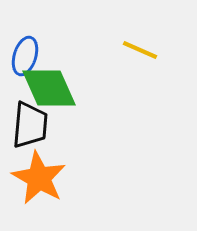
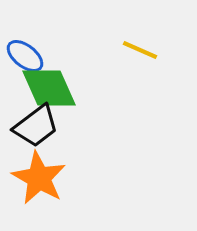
blue ellipse: rotated 69 degrees counterclockwise
black trapezoid: moved 6 px right, 1 px down; rotated 48 degrees clockwise
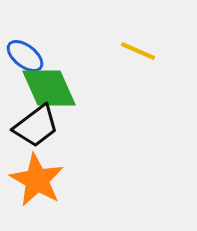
yellow line: moved 2 px left, 1 px down
orange star: moved 2 px left, 2 px down
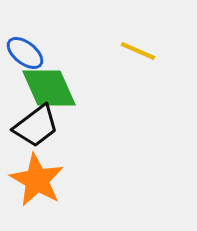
blue ellipse: moved 3 px up
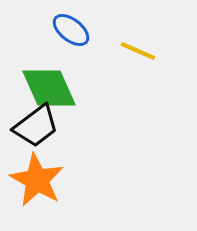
blue ellipse: moved 46 px right, 23 px up
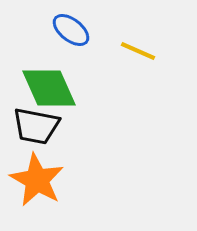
black trapezoid: rotated 48 degrees clockwise
